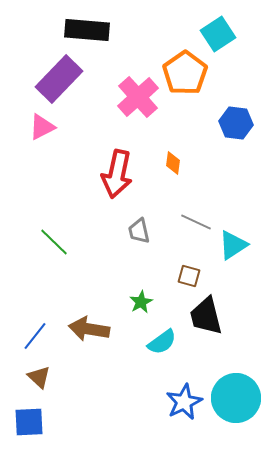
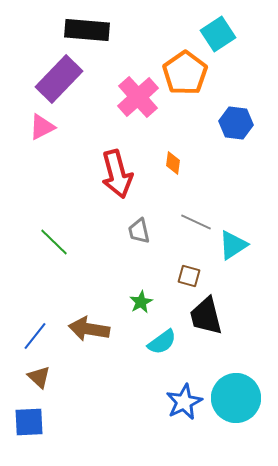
red arrow: rotated 27 degrees counterclockwise
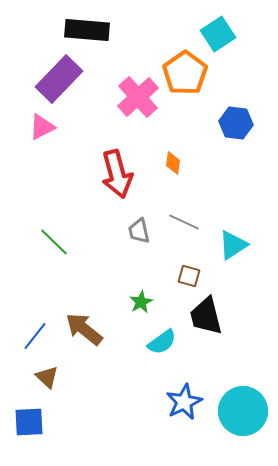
gray line: moved 12 px left
brown arrow: moved 5 px left; rotated 30 degrees clockwise
brown triangle: moved 8 px right
cyan circle: moved 7 px right, 13 px down
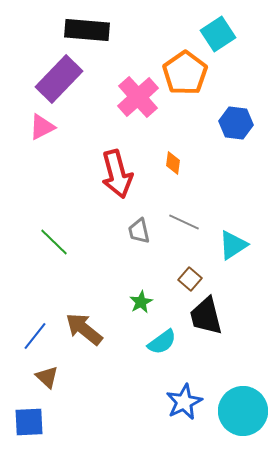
brown square: moved 1 px right, 3 px down; rotated 25 degrees clockwise
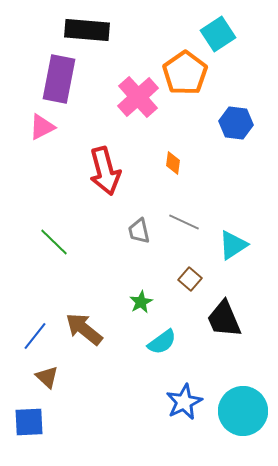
purple rectangle: rotated 33 degrees counterclockwise
red arrow: moved 12 px left, 3 px up
black trapezoid: moved 18 px right, 3 px down; rotated 9 degrees counterclockwise
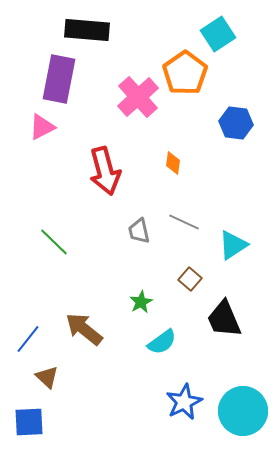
blue line: moved 7 px left, 3 px down
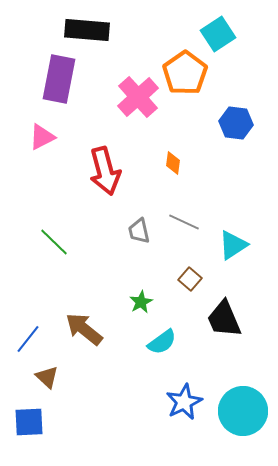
pink triangle: moved 10 px down
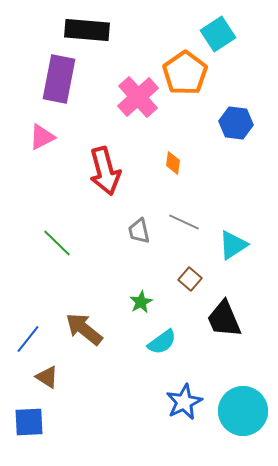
green line: moved 3 px right, 1 px down
brown triangle: rotated 10 degrees counterclockwise
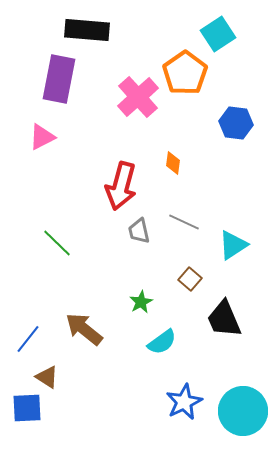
red arrow: moved 16 px right, 15 px down; rotated 30 degrees clockwise
blue square: moved 2 px left, 14 px up
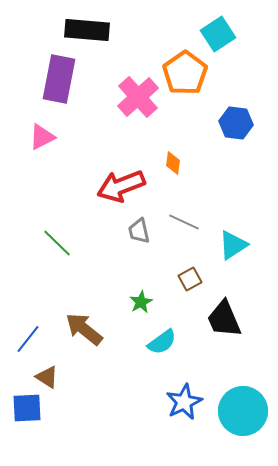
red arrow: rotated 54 degrees clockwise
brown square: rotated 20 degrees clockwise
